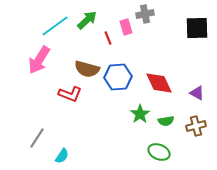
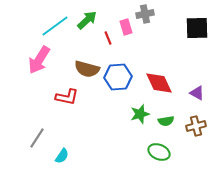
red L-shape: moved 3 px left, 3 px down; rotated 10 degrees counterclockwise
green star: rotated 18 degrees clockwise
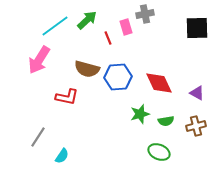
gray line: moved 1 px right, 1 px up
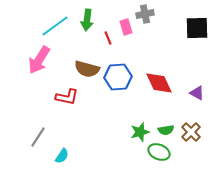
green arrow: rotated 140 degrees clockwise
green star: moved 18 px down
green semicircle: moved 9 px down
brown cross: moved 5 px left, 6 px down; rotated 30 degrees counterclockwise
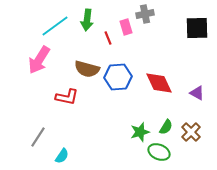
green semicircle: moved 3 px up; rotated 49 degrees counterclockwise
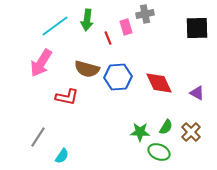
pink arrow: moved 2 px right, 3 px down
green star: rotated 18 degrees clockwise
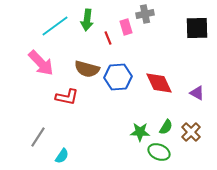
pink arrow: rotated 76 degrees counterclockwise
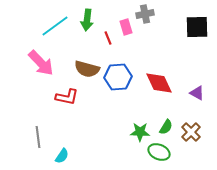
black square: moved 1 px up
gray line: rotated 40 degrees counterclockwise
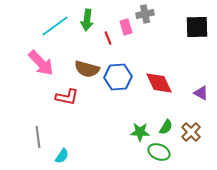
purple triangle: moved 4 px right
